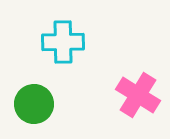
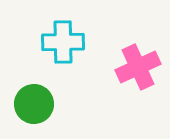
pink cross: moved 28 px up; rotated 33 degrees clockwise
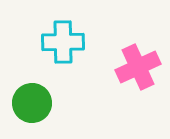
green circle: moved 2 px left, 1 px up
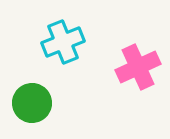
cyan cross: rotated 21 degrees counterclockwise
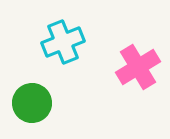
pink cross: rotated 6 degrees counterclockwise
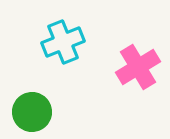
green circle: moved 9 px down
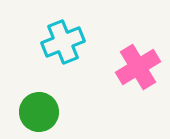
green circle: moved 7 px right
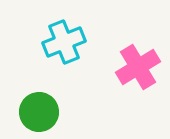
cyan cross: moved 1 px right
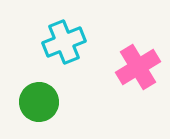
green circle: moved 10 px up
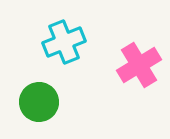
pink cross: moved 1 px right, 2 px up
